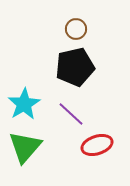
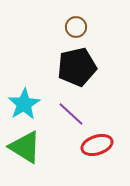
brown circle: moved 2 px up
black pentagon: moved 2 px right
green triangle: rotated 39 degrees counterclockwise
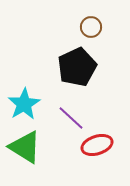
brown circle: moved 15 px right
black pentagon: rotated 12 degrees counterclockwise
purple line: moved 4 px down
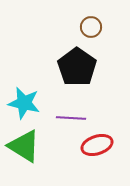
black pentagon: rotated 12 degrees counterclockwise
cyan star: moved 1 px up; rotated 28 degrees counterclockwise
purple line: rotated 40 degrees counterclockwise
green triangle: moved 1 px left, 1 px up
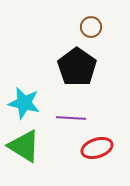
red ellipse: moved 3 px down
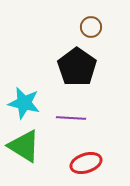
red ellipse: moved 11 px left, 15 px down
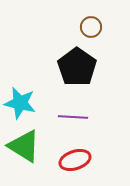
cyan star: moved 4 px left
purple line: moved 2 px right, 1 px up
red ellipse: moved 11 px left, 3 px up
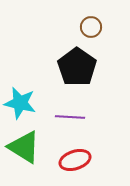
purple line: moved 3 px left
green triangle: moved 1 px down
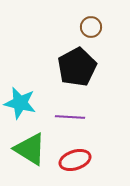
black pentagon: rotated 9 degrees clockwise
green triangle: moved 6 px right, 2 px down
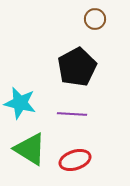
brown circle: moved 4 px right, 8 px up
purple line: moved 2 px right, 3 px up
